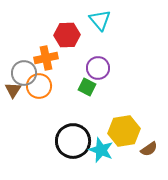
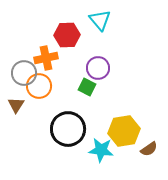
brown triangle: moved 3 px right, 15 px down
black circle: moved 5 px left, 12 px up
cyan star: rotated 15 degrees counterclockwise
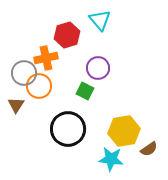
red hexagon: rotated 15 degrees counterclockwise
green square: moved 2 px left, 4 px down
cyan star: moved 10 px right, 9 px down
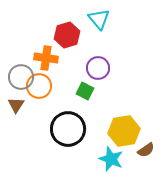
cyan triangle: moved 1 px left, 1 px up
orange cross: rotated 20 degrees clockwise
gray circle: moved 3 px left, 4 px down
brown semicircle: moved 3 px left, 1 px down
cyan star: rotated 15 degrees clockwise
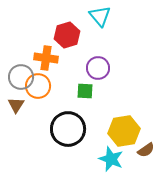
cyan triangle: moved 1 px right, 3 px up
orange circle: moved 1 px left
green square: rotated 24 degrees counterclockwise
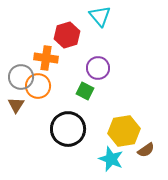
green square: rotated 24 degrees clockwise
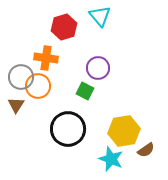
red hexagon: moved 3 px left, 8 px up
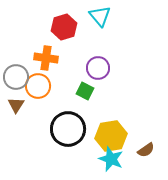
gray circle: moved 5 px left
yellow hexagon: moved 13 px left, 5 px down
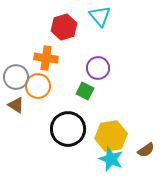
brown triangle: rotated 30 degrees counterclockwise
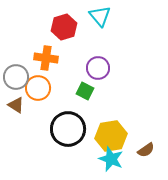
orange circle: moved 2 px down
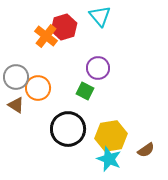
orange cross: moved 22 px up; rotated 30 degrees clockwise
cyan star: moved 2 px left
